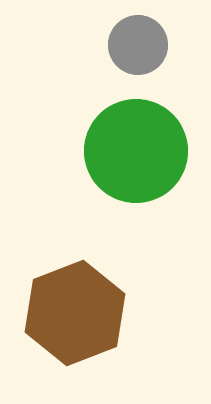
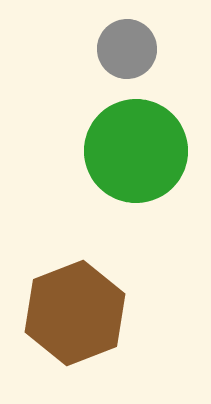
gray circle: moved 11 px left, 4 px down
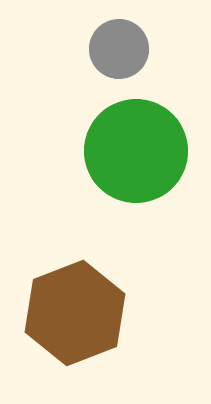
gray circle: moved 8 px left
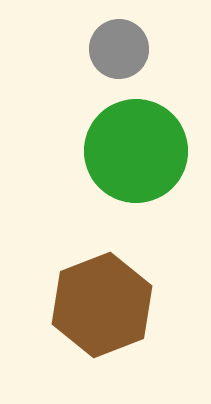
brown hexagon: moved 27 px right, 8 px up
